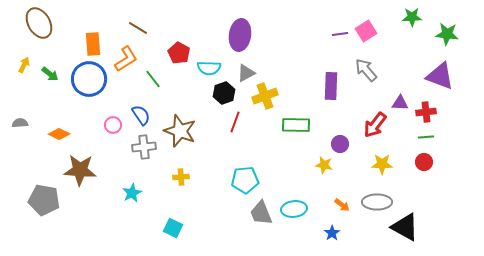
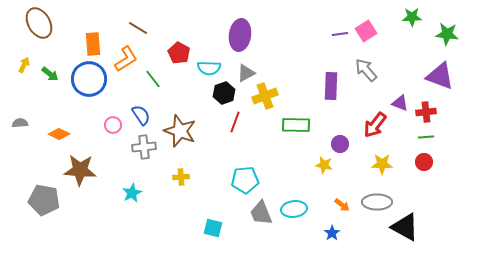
purple triangle at (400, 103): rotated 18 degrees clockwise
cyan square at (173, 228): moved 40 px right; rotated 12 degrees counterclockwise
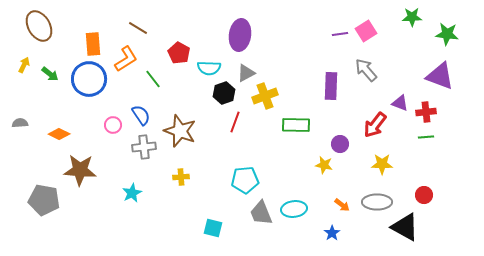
brown ellipse at (39, 23): moved 3 px down
red circle at (424, 162): moved 33 px down
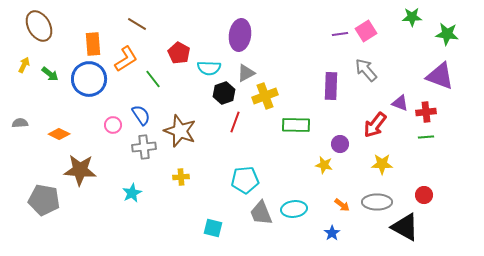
brown line at (138, 28): moved 1 px left, 4 px up
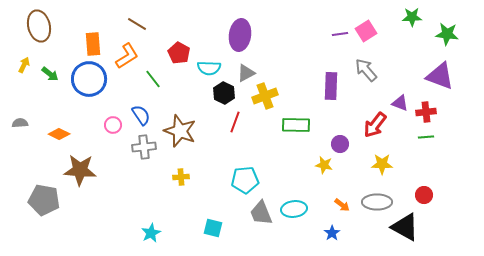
brown ellipse at (39, 26): rotated 16 degrees clockwise
orange L-shape at (126, 59): moved 1 px right, 3 px up
black hexagon at (224, 93): rotated 15 degrees counterclockwise
cyan star at (132, 193): moved 19 px right, 40 px down
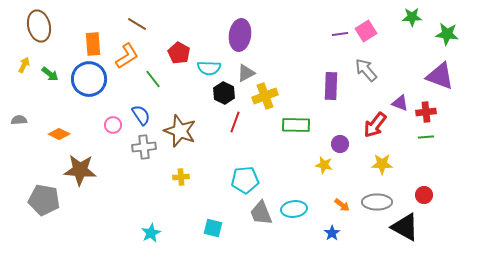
gray semicircle at (20, 123): moved 1 px left, 3 px up
